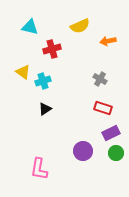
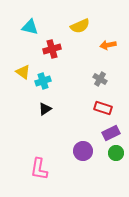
orange arrow: moved 4 px down
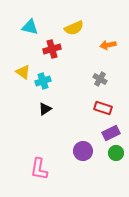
yellow semicircle: moved 6 px left, 2 px down
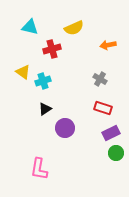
purple circle: moved 18 px left, 23 px up
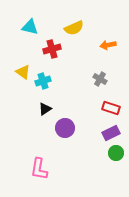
red rectangle: moved 8 px right
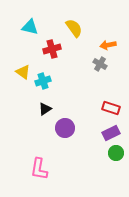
yellow semicircle: rotated 102 degrees counterclockwise
gray cross: moved 15 px up
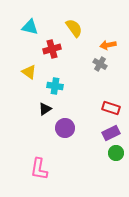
yellow triangle: moved 6 px right
cyan cross: moved 12 px right, 5 px down; rotated 28 degrees clockwise
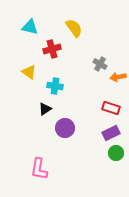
orange arrow: moved 10 px right, 32 px down
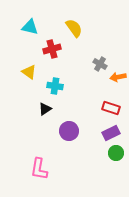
purple circle: moved 4 px right, 3 px down
